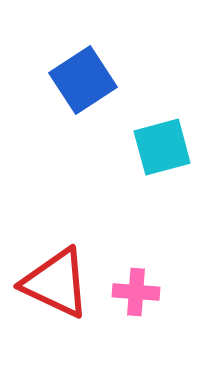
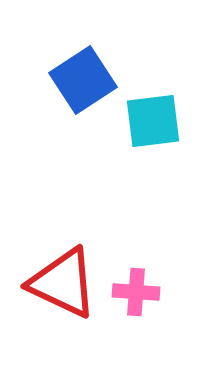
cyan square: moved 9 px left, 26 px up; rotated 8 degrees clockwise
red triangle: moved 7 px right
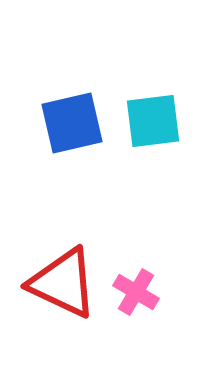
blue square: moved 11 px left, 43 px down; rotated 20 degrees clockwise
pink cross: rotated 27 degrees clockwise
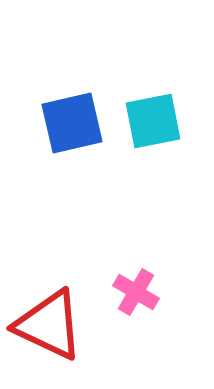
cyan square: rotated 4 degrees counterclockwise
red triangle: moved 14 px left, 42 px down
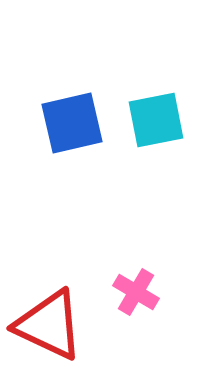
cyan square: moved 3 px right, 1 px up
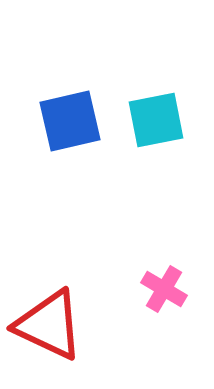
blue square: moved 2 px left, 2 px up
pink cross: moved 28 px right, 3 px up
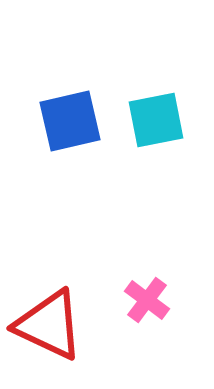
pink cross: moved 17 px left, 11 px down; rotated 6 degrees clockwise
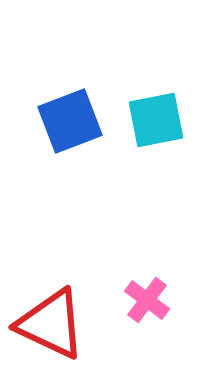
blue square: rotated 8 degrees counterclockwise
red triangle: moved 2 px right, 1 px up
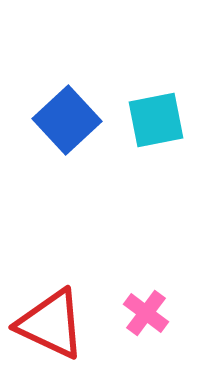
blue square: moved 3 px left, 1 px up; rotated 22 degrees counterclockwise
pink cross: moved 1 px left, 13 px down
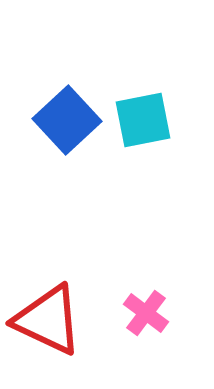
cyan square: moved 13 px left
red triangle: moved 3 px left, 4 px up
